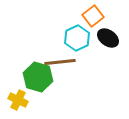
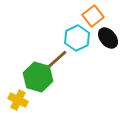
black ellipse: rotated 15 degrees clockwise
brown line: moved 6 px left; rotated 36 degrees counterclockwise
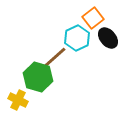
orange square: moved 2 px down
brown line: moved 1 px left, 3 px up
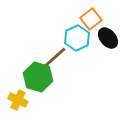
orange square: moved 2 px left, 1 px down
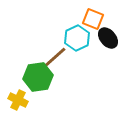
orange square: moved 2 px right; rotated 30 degrees counterclockwise
green hexagon: rotated 24 degrees counterclockwise
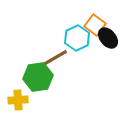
orange square: moved 2 px right, 6 px down; rotated 15 degrees clockwise
brown line: rotated 12 degrees clockwise
yellow cross: rotated 30 degrees counterclockwise
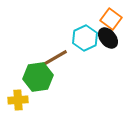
orange square: moved 16 px right, 6 px up
cyan hexagon: moved 8 px right
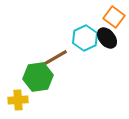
orange square: moved 3 px right, 2 px up
black ellipse: moved 1 px left
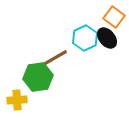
yellow cross: moved 1 px left
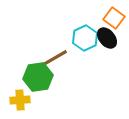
orange square: moved 1 px down
yellow cross: moved 3 px right
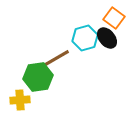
cyan hexagon: rotated 10 degrees clockwise
brown line: moved 2 px right
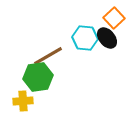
orange square: rotated 10 degrees clockwise
cyan hexagon: rotated 20 degrees clockwise
brown line: moved 7 px left, 3 px up
yellow cross: moved 3 px right, 1 px down
